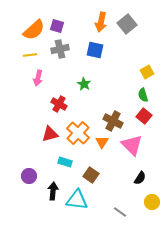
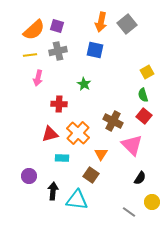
gray cross: moved 2 px left, 2 px down
red cross: rotated 28 degrees counterclockwise
orange triangle: moved 1 px left, 12 px down
cyan rectangle: moved 3 px left, 4 px up; rotated 16 degrees counterclockwise
gray line: moved 9 px right
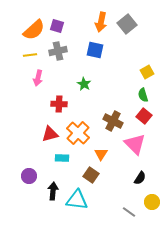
pink triangle: moved 3 px right, 1 px up
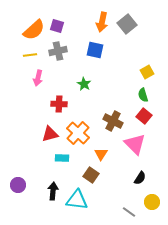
orange arrow: moved 1 px right
purple circle: moved 11 px left, 9 px down
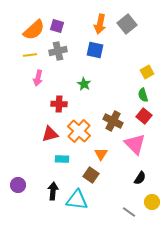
orange arrow: moved 2 px left, 2 px down
orange cross: moved 1 px right, 2 px up
cyan rectangle: moved 1 px down
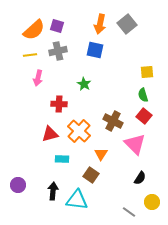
yellow square: rotated 24 degrees clockwise
